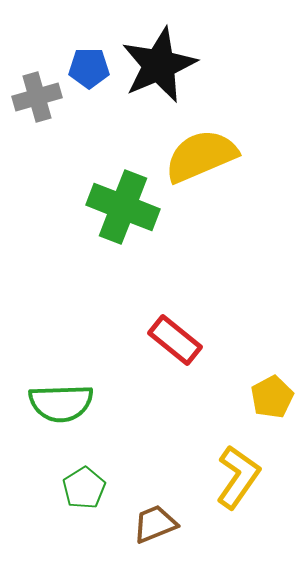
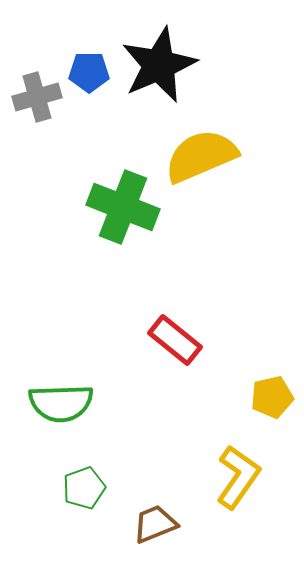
blue pentagon: moved 4 px down
yellow pentagon: rotated 15 degrees clockwise
green pentagon: rotated 12 degrees clockwise
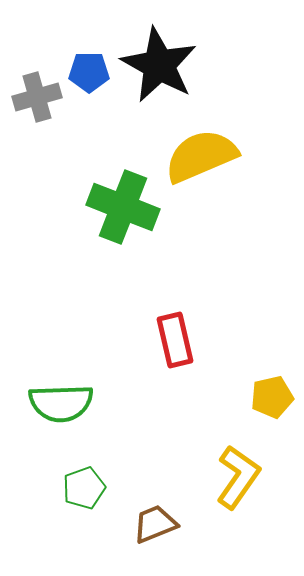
black star: rotated 20 degrees counterclockwise
red rectangle: rotated 38 degrees clockwise
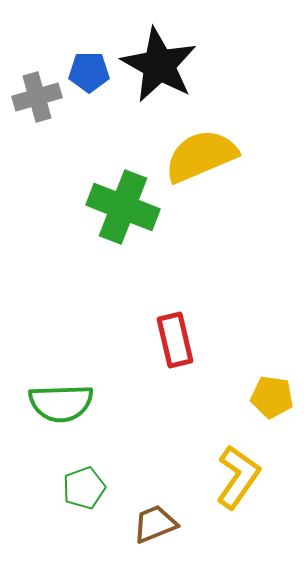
yellow pentagon: rotated 21 degrees clockwise
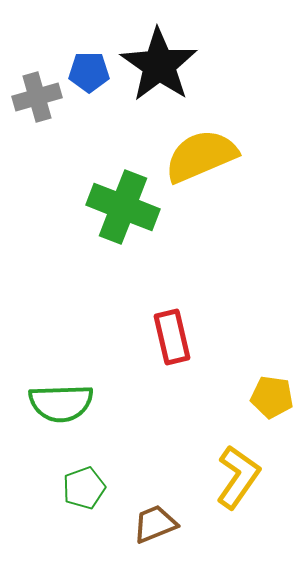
black star: rotated 6 degrees clockwise
red rectangle: moved 3 px left, 3 px up
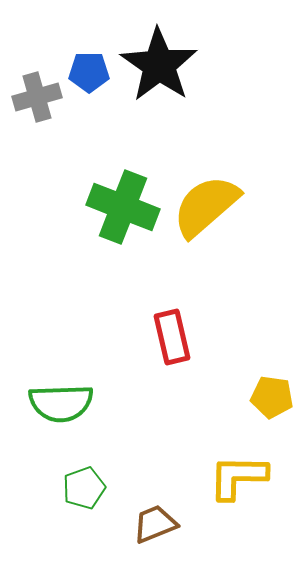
yellow semicircle: moved 5 px right, 50 px down; rotated 18 degrees counterclockwise
yellow L-shape: rotated 124 degrees counterclockwise
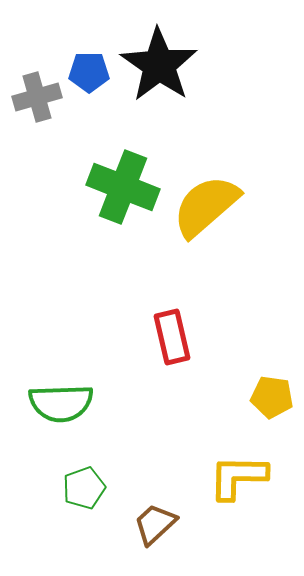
green cross: moved 20 px up
brown trapezoid: rotated 21 degrees counterclockwise
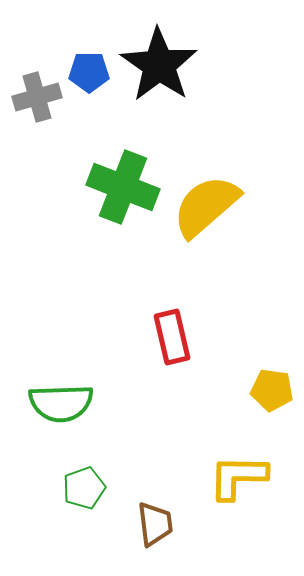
yellow pentagon: moved 7 px up
brown trapezoid: rotated 126 degrees clockwise
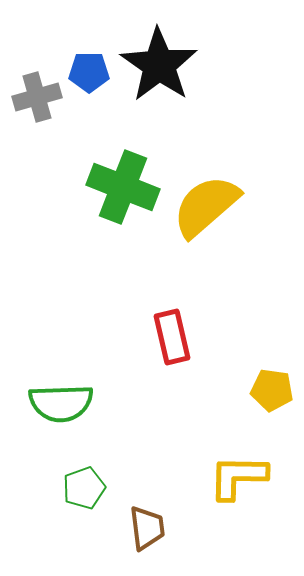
brown trapezoid: moved 8 px left, 4 px down
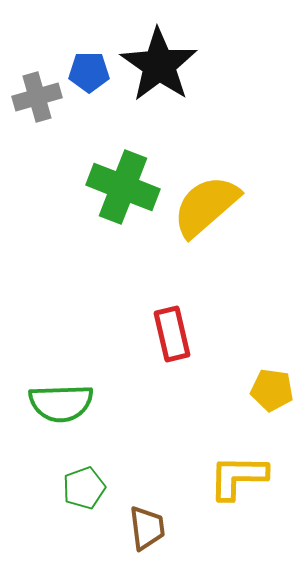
red rectangle: moved 3 px up
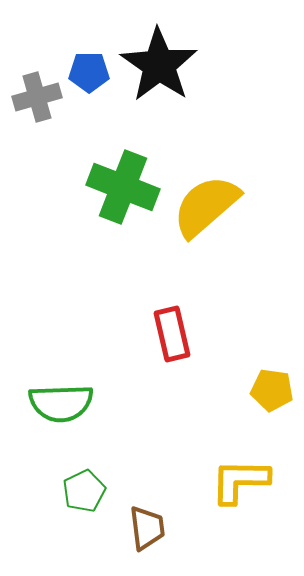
yellow L-shape: moved 2 px right, 4 px down
green pentagon: moved 3 px down; rotated 6 degrees counterclockwise
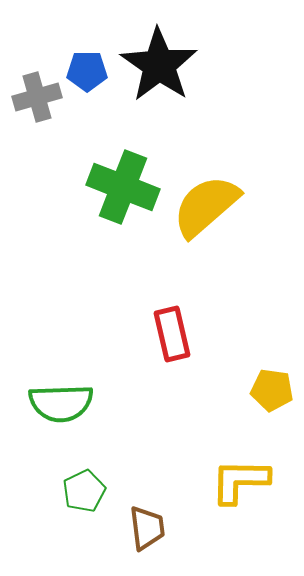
blue pentagon: moved 2 px left, 1 px up
